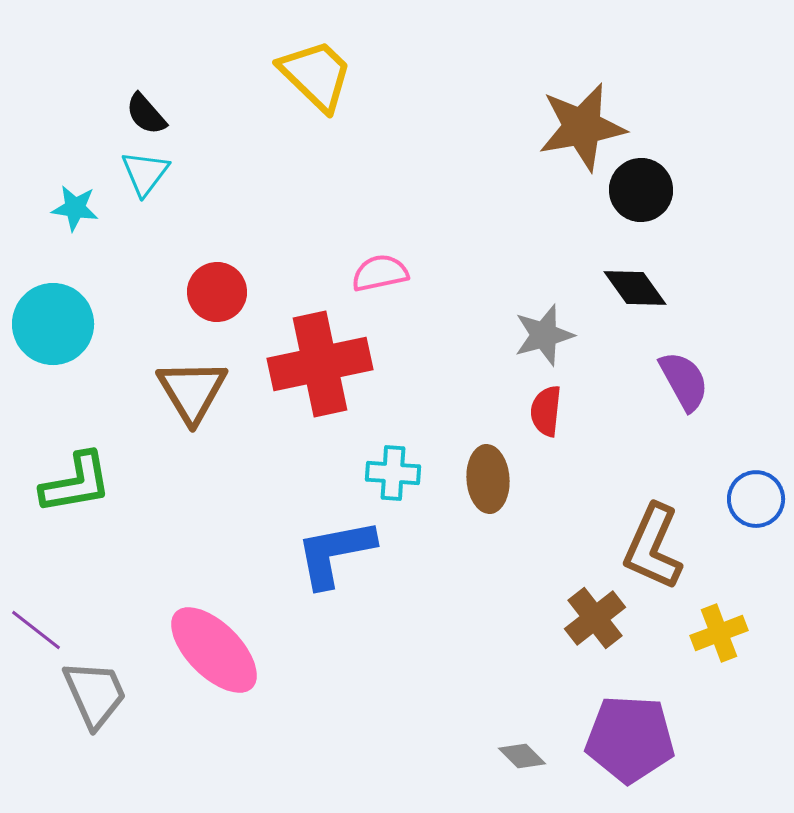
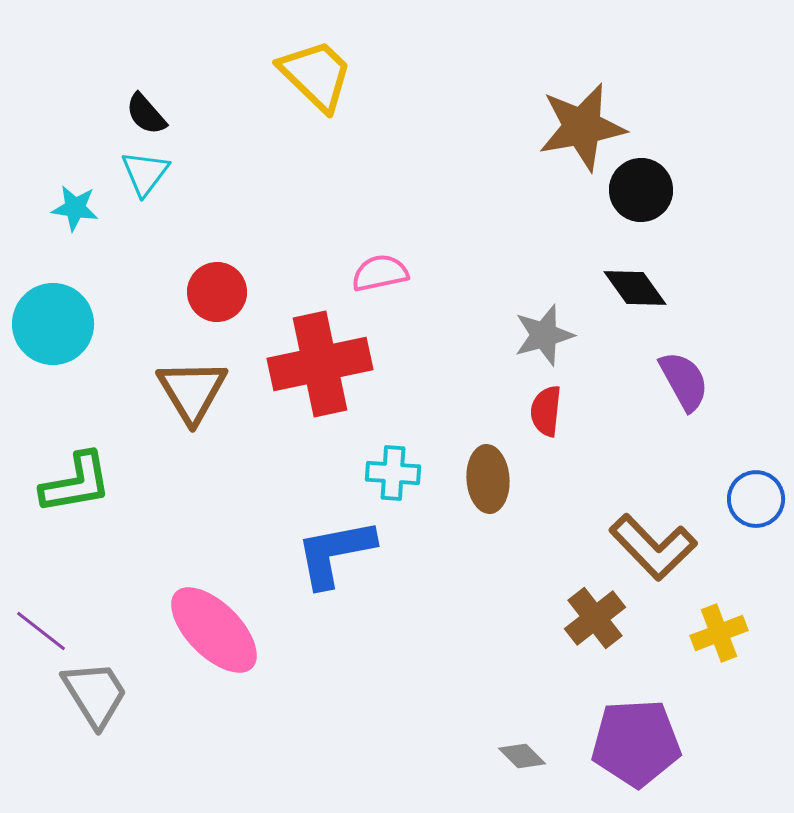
brown L-shape: rotated 68 degrees counterclockwise
purple line: moved 5 px right, 1 px down
pink ellipse: moved 20 px up
gray trapezoid: rotated 8 degrees counterclockwise
purple pentagon: moved 6 px right, 4 px down; rotated 6 degrees counterclockwise
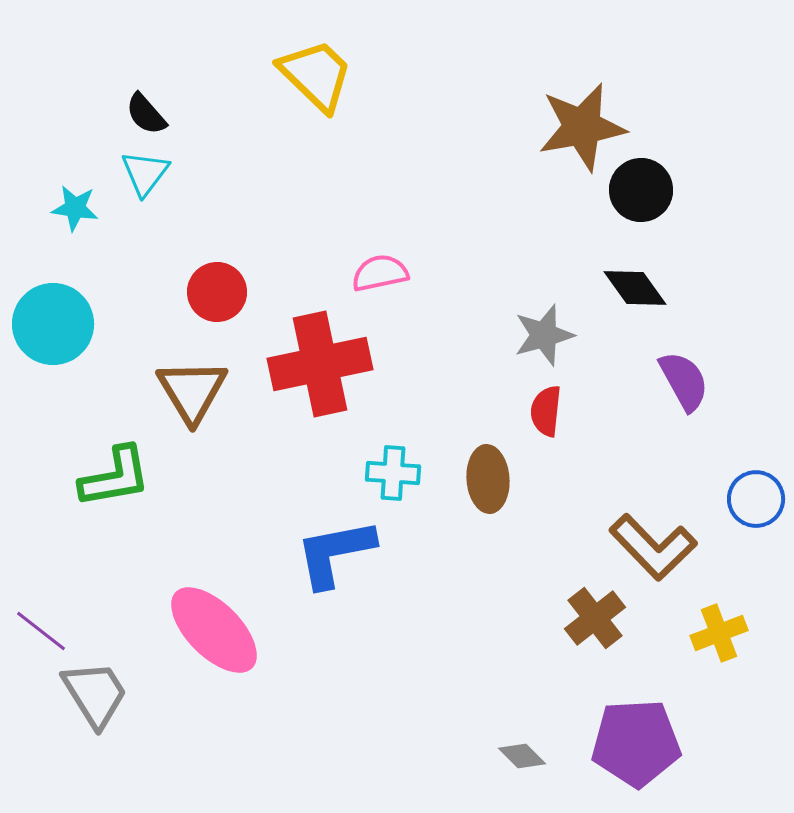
green L-shape: moved 39 px right, 6 px up
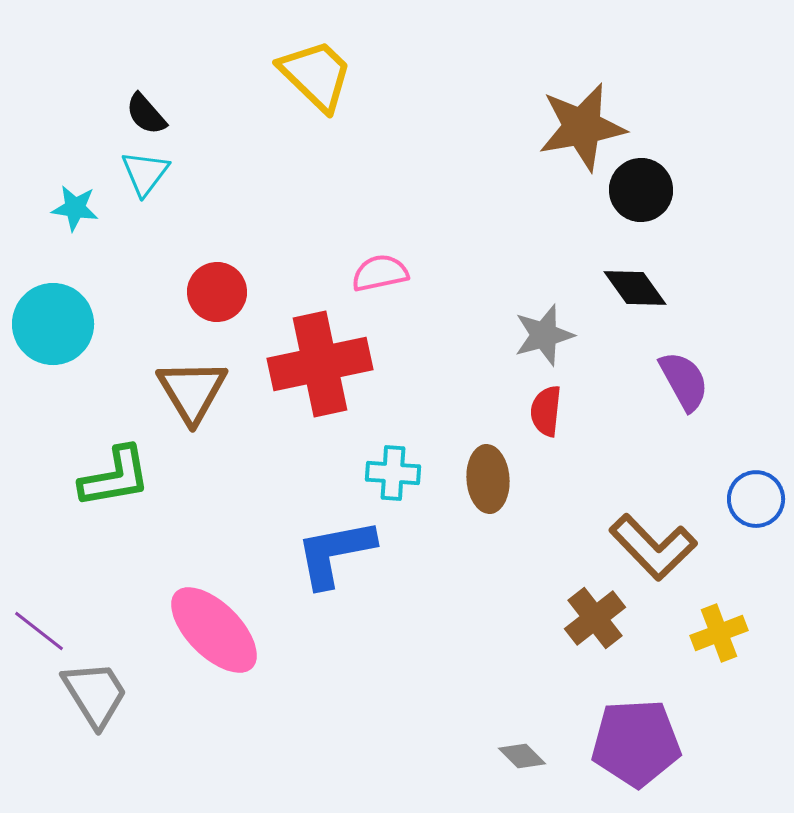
purple line: moved 2 px left
